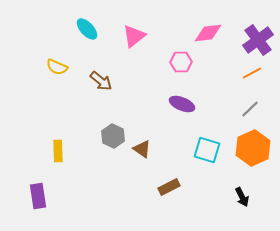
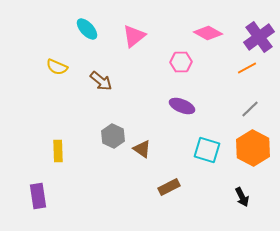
pink diamond: rotated 36 degrees clockwise
purple cross: moved 1 px right, 3 px up
orange line: moved 5 px left, 5 px up
purple ellipse: moved 2 px down
orange hexagon: rotated 8 degrees counterclockwise
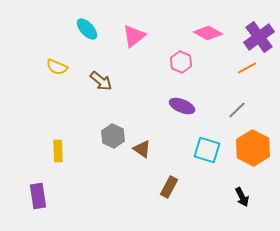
pink hexagon: rotated 25 degrees clockwise
gray line: moved 13 px left, 1 px down
brown rectangle: rotated 35 degrees counterclockwise
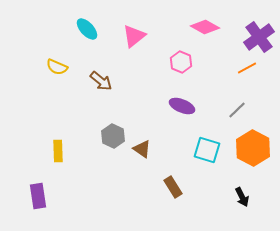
pink diamond: moved 3 px left, 6 px up
brown rectangle: moved 4 px right; rotated 60 degrees counterclockwise
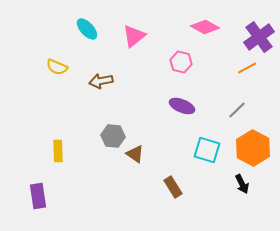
pink hexagon: rotated 10 degrees counterclockwise
brown arrow: rotated 130 degrees clockwise
gray hexagon: rotated 20 degrees counterclockwise
brown triangle: moved 7 px left, 5 px down
black arrow: moved 13 px up
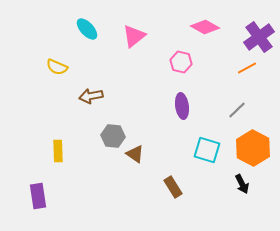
brown arrow: moved 10 px left, 15 px down
purple ellipse: rotated 60 degrees clockwise
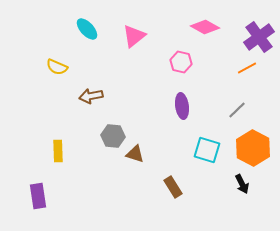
brown triangle: rotated 18 degrees counterclockwise
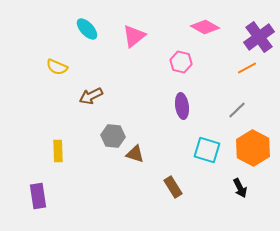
brown arrow: rotated 15 degrees counterclockwise
black arrow: moved 2 px left, 4 px down
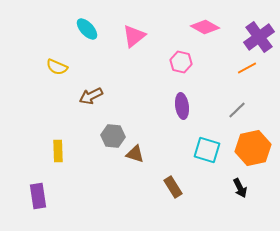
orange hexagon: rotated 20 degrees clockwise
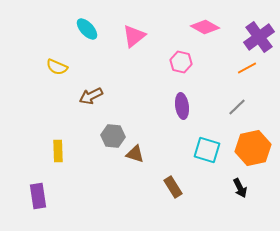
gray line: moved 3 px up
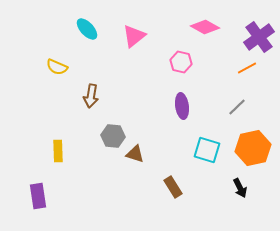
brown arrow: rotated 55 degrees counterclockwise
